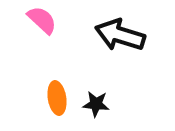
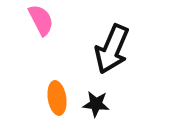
pink semicircle: moved 1 px left; rotated 20 degrees clockwise
black arrow: moved 8 px left, 14 px down; rotated 84 degrees counterclockwise
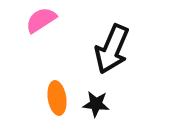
pink semicircle: rotated 96 degrees counterclockwise
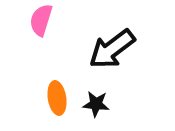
pink semicircle: rotated 40 degrees counterclockwise
black arrow: rotated 30 degrees clockwise
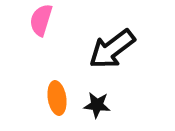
black star: moved 1 px right, 1 px down
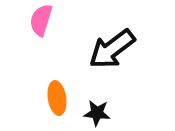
black star: moved 8 px down
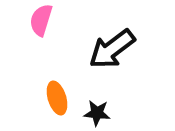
orange ellipse: rotated 8 degrees counterclockwise
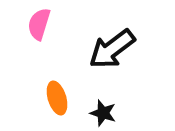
pink semicircle: moved 2 px left, 4 px down
black star: moved 6 px right; rotated 12 degrees clockwise
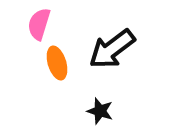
orange ellipse: moved 35 px up
black star: moved 3 px left, 2 px up
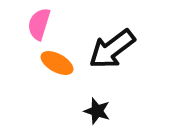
orange ellipse: rotated 44 degrees counterclockwise
black star: moved 3 px left
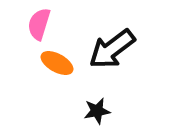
black star: rotated 28 degrees counterclockwise
